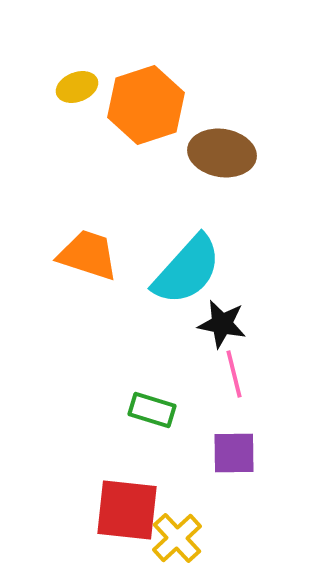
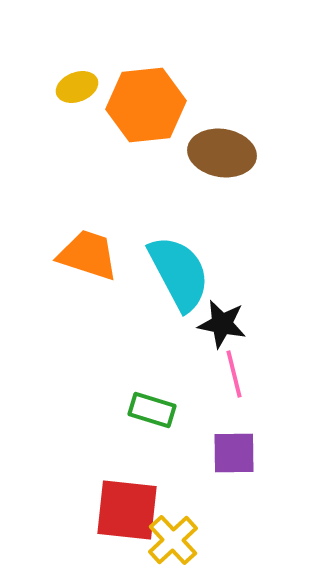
orange hexagon: rotated 12 degrees clockwise
cyan semicircle: moved 8 px left, 3 px down; rotated 70 degrees counterclockwise
yellow cross: moved 4 px left, 2 px down
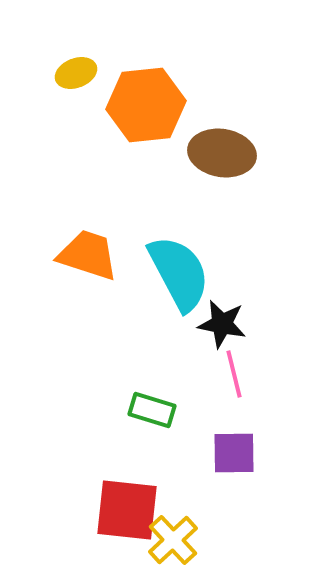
yellow ellipse: moved 1 px left, 14 px up
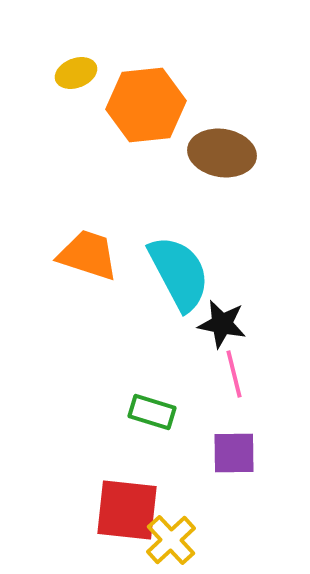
green rectangle: moved 2 px down
yellow cross: moved 2 px left
